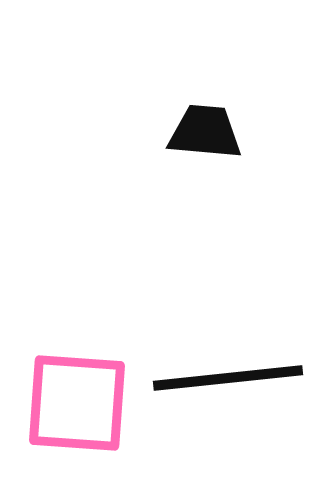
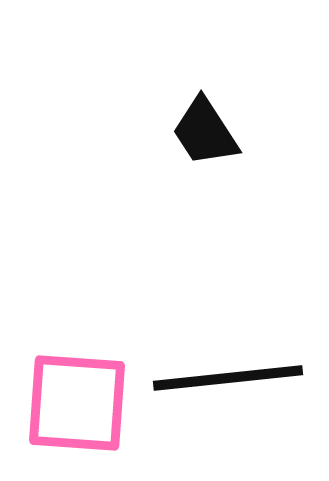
black trapezoid: rotated 128 degrees counterclockwise
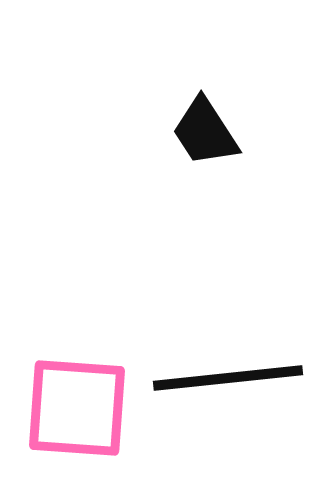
pink square: moved 5 px down
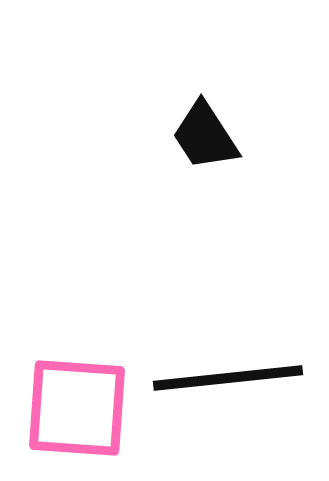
black trapezoid: moved 4 px down
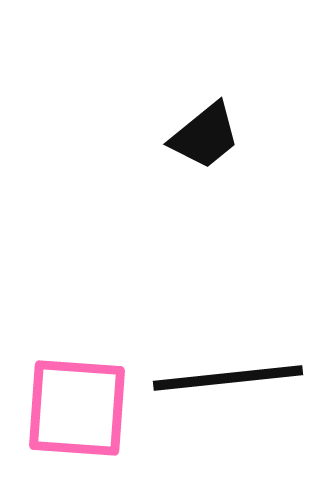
black trapezoid: rotated 96 degrees counterclockwise
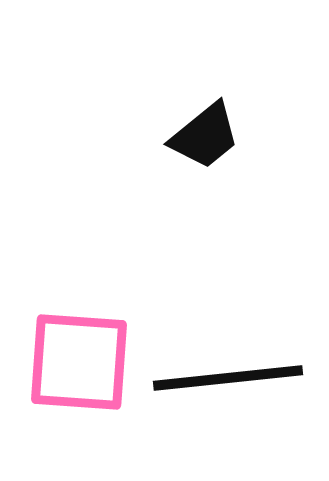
pink square: moved 2 px right, 46 px up
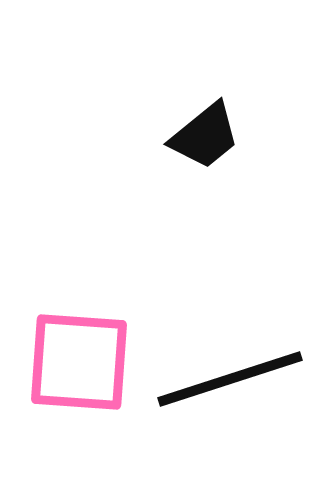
black line: moved 2 px right, 1 px down; rotated 12 degrees counterclockwise
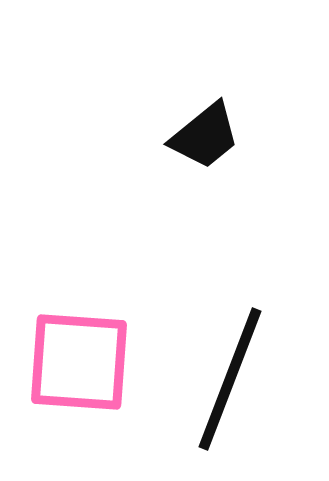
black line: rotated 51 degrees counterclockwise
